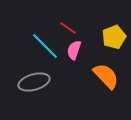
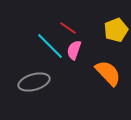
yellow pentagon: moved 2 px right, 7 px up
cyan line: moved 5 px right
orange semicircle: moved 2 px right, 3 px up
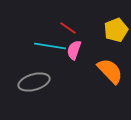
cyan line: rotated 36 degrees counterclockwise
orange semicircle: moved 2 px right, 2 px up
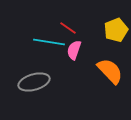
cyan line: moved 1 px left, 4 px up
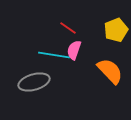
cyan line: moved 5 px right, 13 px down
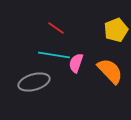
red line: moved 12 px left
pink semicircle: moved 2 px right, 13 px down
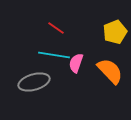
yellow pentagon: moved 1 px left, 2 px down
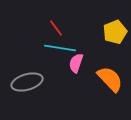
red line: rotated 18 degrees clockwise
cyan line: moved 6 px right, 7 px up
orange semicircle: moved 8 px down
gray ellipse: moved 7 px left
